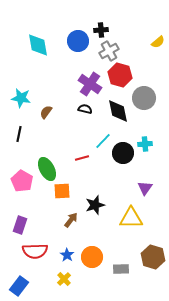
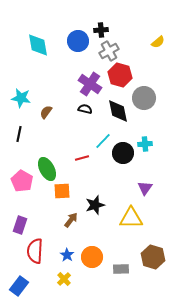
red semicircle: rotated 95 degrees clockwise
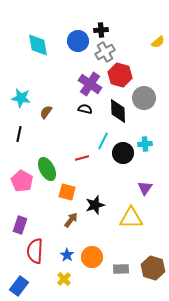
gray cross: moved 4 px left, 1 px down
black diamond: rotated 10 degrees clockwise
cyan line: rotated 18 degrees counterclockwise
orange square: moved 5 px right, 1 px down; rotated 18 degrees clockwise
brown hexagon: moved 11 px down
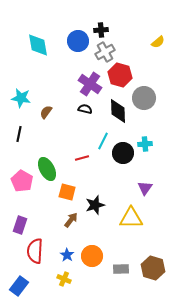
orange circle: moved 1 px up
yellow cross: rotated 24 degrees counterclockwise
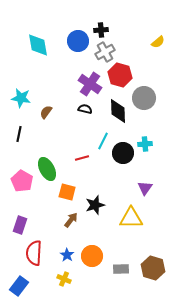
red semicircle: moved 1 px left, 2 px down
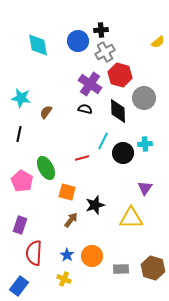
green ellipse: moved 1 px left, 1 px up
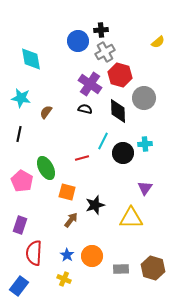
cyan diamond: moved 7 px left, 14 px down
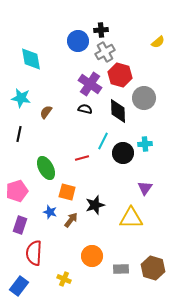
pink pentagon: moved 5 px left, 10 px down; rotated 25 degrees clockwise
blue star: moved 17 px left, 43 px up; rotated 16 degrees counterclockwise
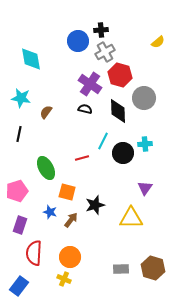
orange circle: moved 22 px left, 1 px down
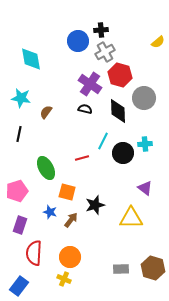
purple triangle: rotated 28 degrees counterclockwise
